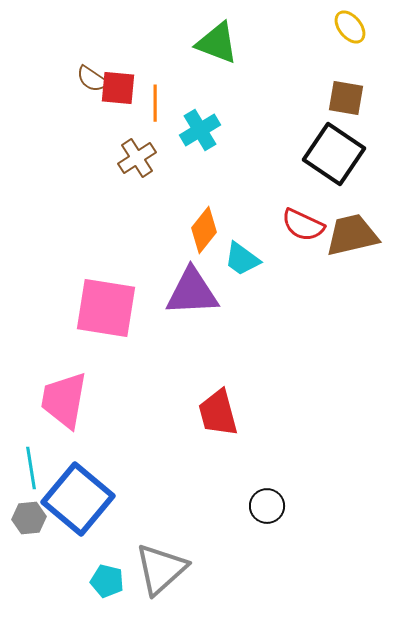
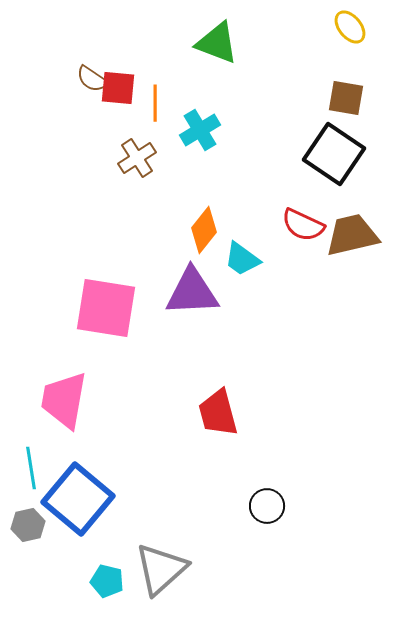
gray hexagon: moved 1 px left, 7 px down; rotated 8 degrees counterclockwise
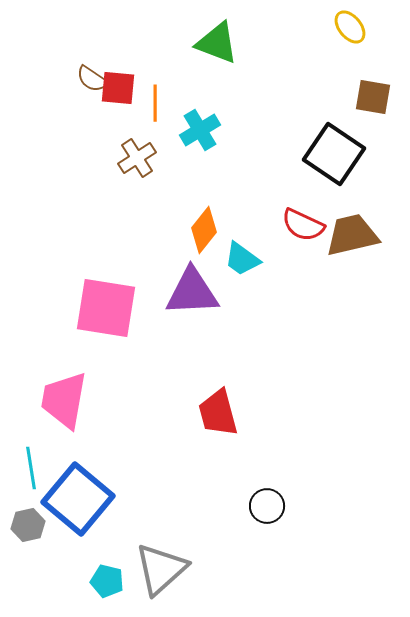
brown square: moved 27 px right, 1 px up
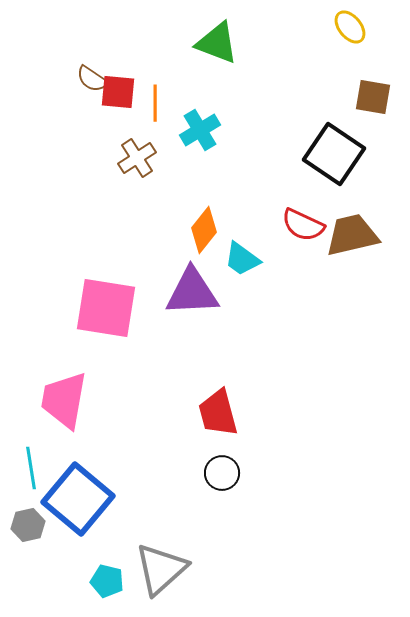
red square: moved 4 px down
black circle: moved 45 px left, 33 px up
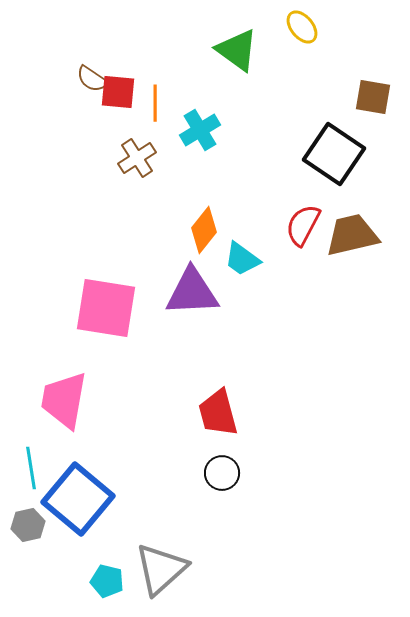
yellow ellipse: moved 48 px left
green triangle: moved 20 px right, 7 px down; rotated 15 degrees clockwise
red semicircle: rotated 93 degrees clockwise
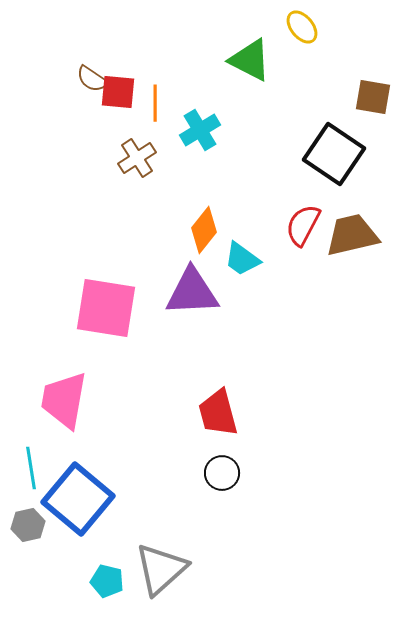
green triangle: moved 13 px right, 10 px down; rotated 9 degrees counterclockwise
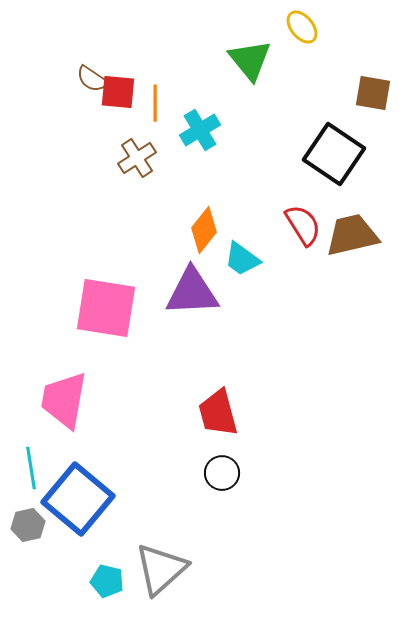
green triangle: rotated 24 degrees clockwise
brown square: moved 4 px up
red semicircle: rotated 120 degrees clockwise
